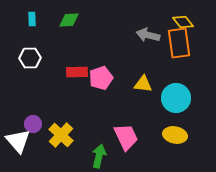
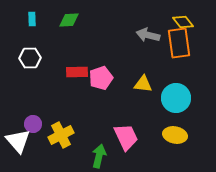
yellow cross: rotated 20 degrees clockwise
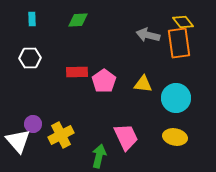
green diamond: moved 9 px right
pink pentagon: moved 3 px right, 3 px down; rotated 15 degrees counterclockwise
yellow ellipse: moved 2 px down
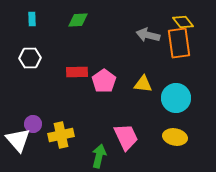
yellow cross: rotated 15 degrees clockwise
white triangle: moved 1 px up
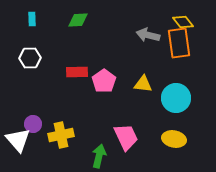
yellow ellipse: moved 1 px left, 2 px down
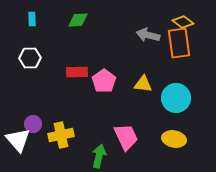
yellow diamond: rotated 15 degrees counterclockwise
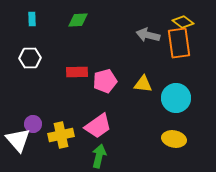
pink pentagon: moved 1 px right; rotated 20 degrees clockwise
pink trapezoid: moved 28 px left, 11 px up; rotated 80 degrees clockwise
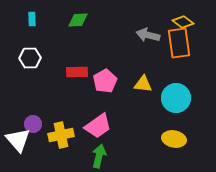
pink pentagon: rotated 15 degrees counterclockwise
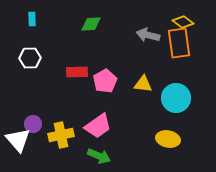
green diamond: moved 13 px right, 4 px down
yellow ellipse: moved 6 px left
green arrow: rotated 100 degrees clockwise
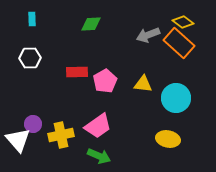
gray arrow: rotated 35 degrees counterclockwise
orange rectangle: rotated 40 degrees counterclockwise
